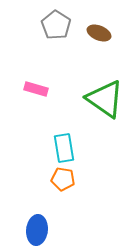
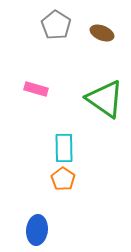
brown ellipse: moved 3 px right
cyan rectangle: rotated 8 degrees clockwise
orange pentagon: rotated 25 degrees clockwise
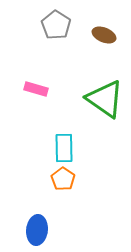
brown ellipse: moved 2 px right, 2 px down
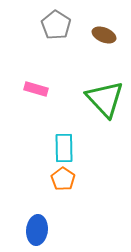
green triangle: rotated 12 degrees clockwise
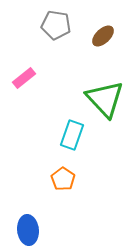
gray pentagon: rotated 24 degrees counterclockwise
brown ellipse: moved 1 px left, 1 px down; rotated 65 degrees counterclockwise
pink rectangle: moved 12 px left, 11 px up; rotated 55 degrees counterclockwise
cyan rectangle: moved 8 px right, 13 px up; rotated 20 degrees clockwise
blue ellipse: moved 9 px left; rotated 12 degrees counterclockwise
